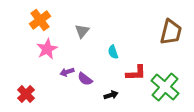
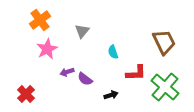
brown trapezoid: moved 7 px left, 10 px down; rotated 40 degrees counterclockwise
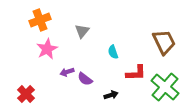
orange cross: rotated 15 degrees clockwise
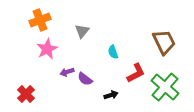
red L-shape: rotated 25 degrees counterclockwise
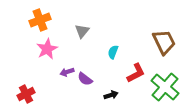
cyan semicircle: rotated 40 degrees clockwise
red cross: rotated 18 degrees clockwise
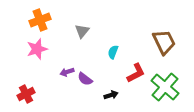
pink star: moved 10 px left; rotated 10 degrees clockwise
